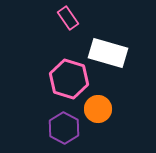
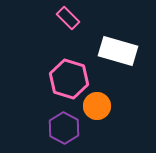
pink rectangle: rotated 10 degrees counterclockwise
white rectangle: moved 10 px right, 2 px up
orange circle: moved 1 px left, 3 px up
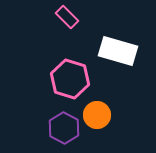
pink rectangle: moved 1 px left, 1 px up
pink hexagon: moved 1 px right
orange circle: moved 9 px down
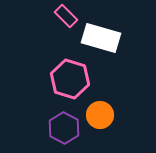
pink rectangle: moved 1 px left, 1 px up
white rectangle: moved 17 px left, 13 px up
orange circle: moved 3 px right
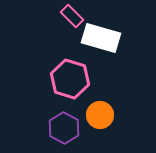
pink rectangle: moved 6 px right
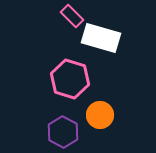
purple hexagon: moved 1 px left, 4 px down
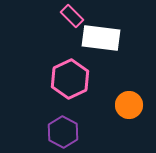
white rectangle: rotated 9 degrees counterclockwise
pink hexagon: rotated 18 degrees clockwise
orange circle: moved 29 px right, 10 px up
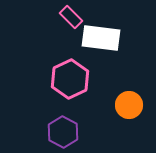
pink rectangle: moved 1 px left, 1 px down
